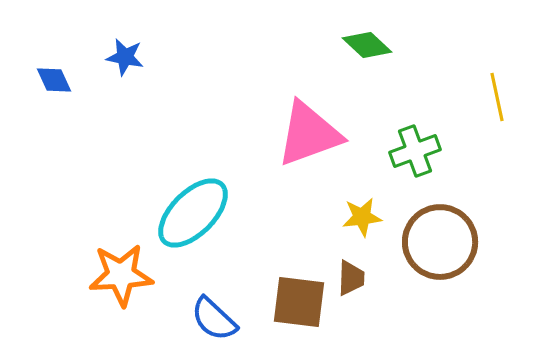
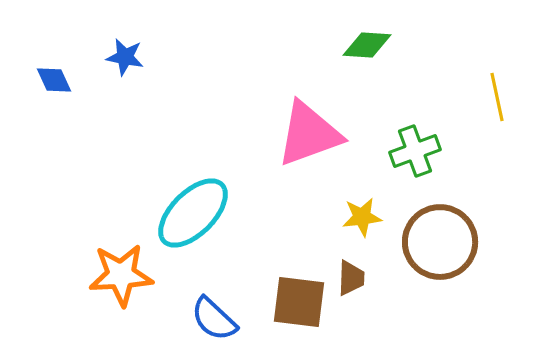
green diamond: rotated 39 degrees counterclockwise
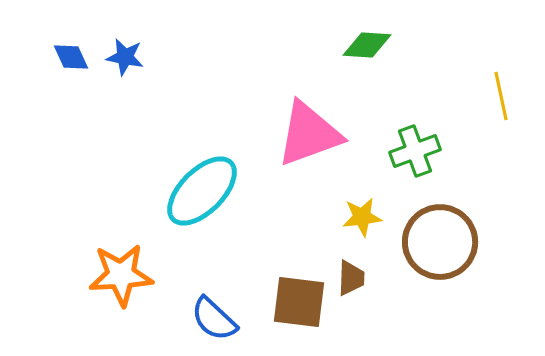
blue diamond: moved 17 px right, 23 px up
yellow line: moved 4 px right, 1 px up
cyan ellipse: moved 9 px right, 22 px up
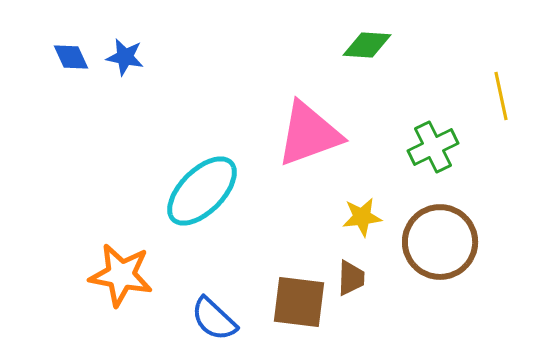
green cross: moved 18 px right, 4 px up; rotated 6 degrees counterclockwise
orange star: rotated 14 degrees clockwise
